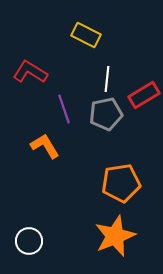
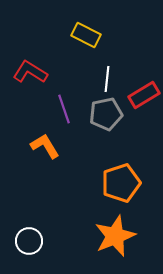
orange pentagon: rotated 9 degrees counterclockwise
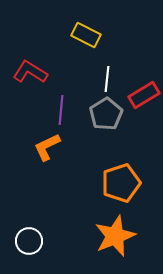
purple line: moved 3 px left, 1 px down; rotated 24 degrees clockwise
gray pentagon: rotated 20 degrees counterclockwise
orange L-shape: moved 2 px right, 1 px down; rotated 84 degrees counterclockwise
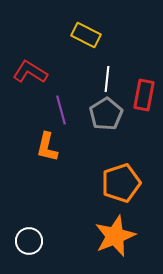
red rectangle: rotated 48 degrees counterclockwise
purple line: rotated 20 degrees counterclockwise
orange L-shape: rotated 52 degrees counterclockwise
